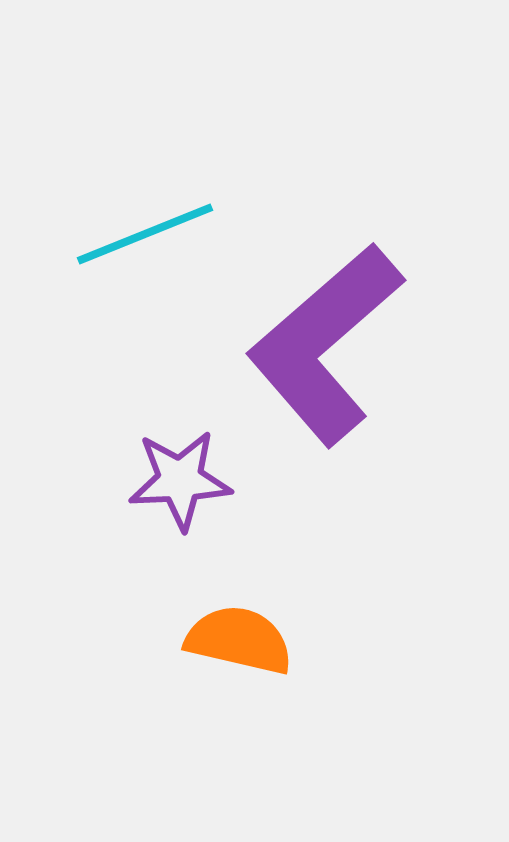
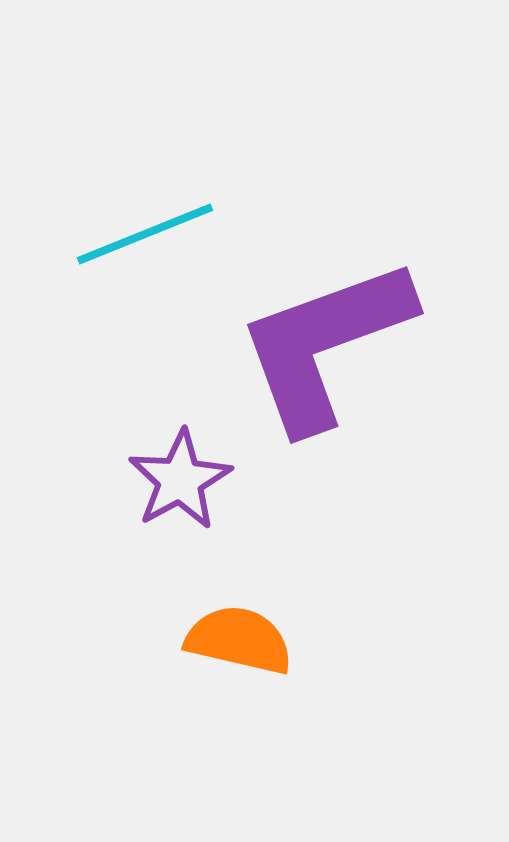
purple L-shape: rotated 21 degrees clockwise
purple star: rotated 26 degrees counterclockwise
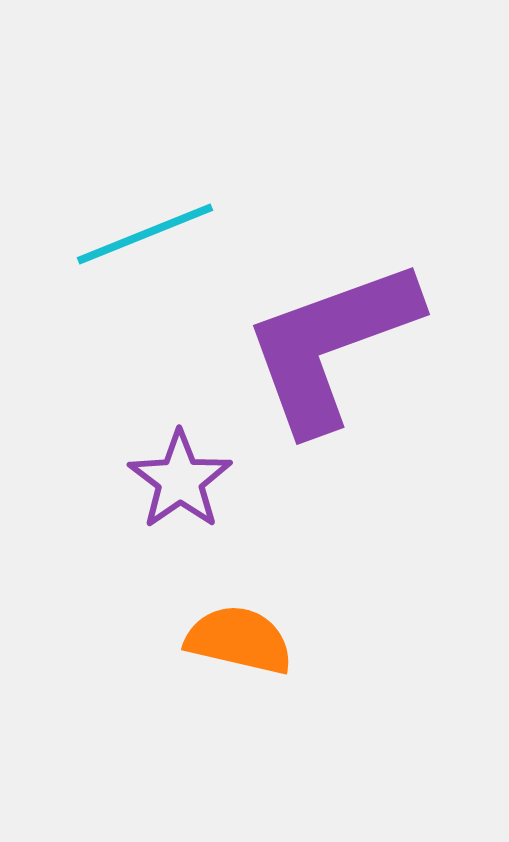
purple L-shape: moved 6 px right, 1 px down
purple star: rotated 6 degrees counterclockwise
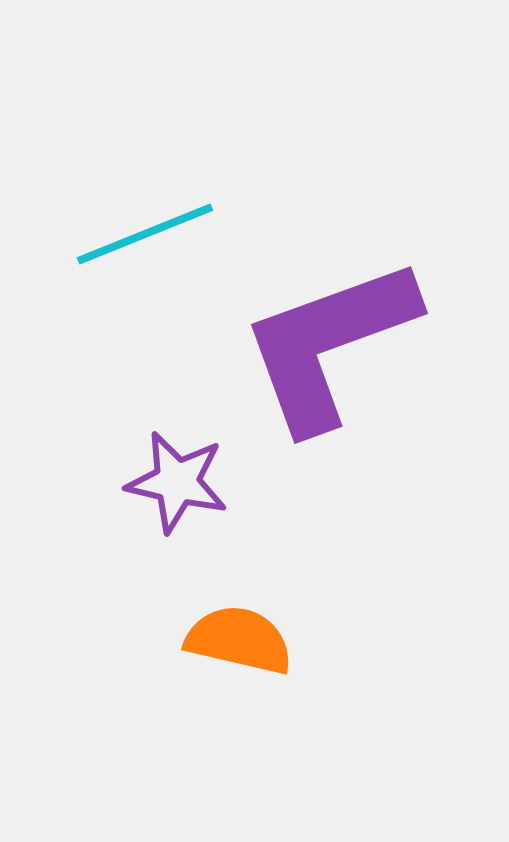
purple L-shape: moved 2 px left, 1 px up
purple star: moved 3 px left, 2 px down; rotated 24 degrees counterclockwise
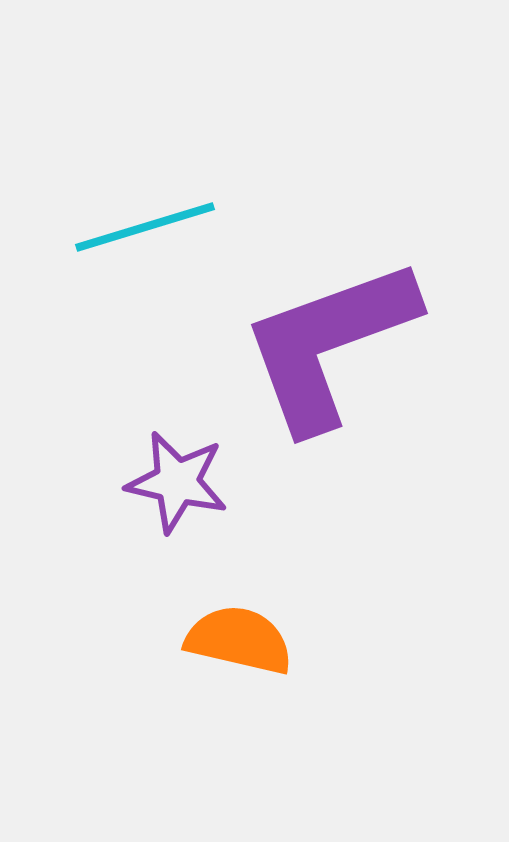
cyan line: moved 7 px up; rotated 5 degrees clockwise
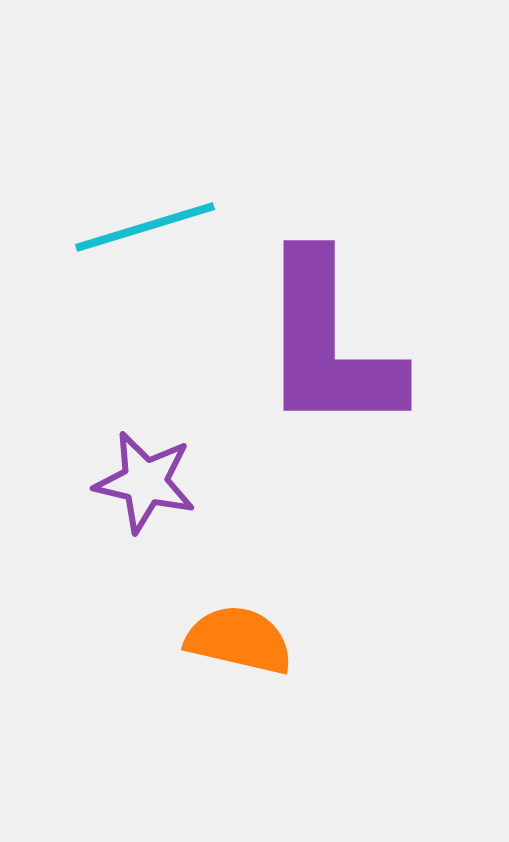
purple L-shape: rotated 70 degrees counterclockwise
purple star: moved 32 px left
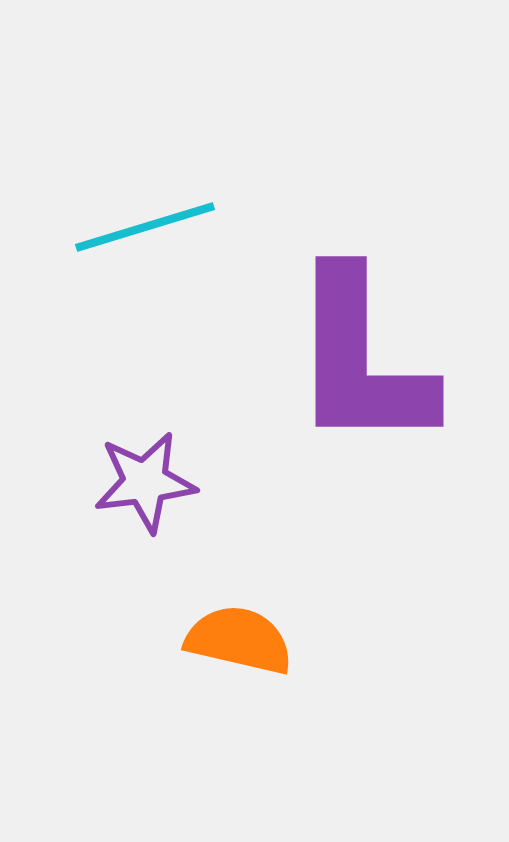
purple L-shape: moved 32 px right, 16 px down
purple star: rotated 20 degrees counterclockwise
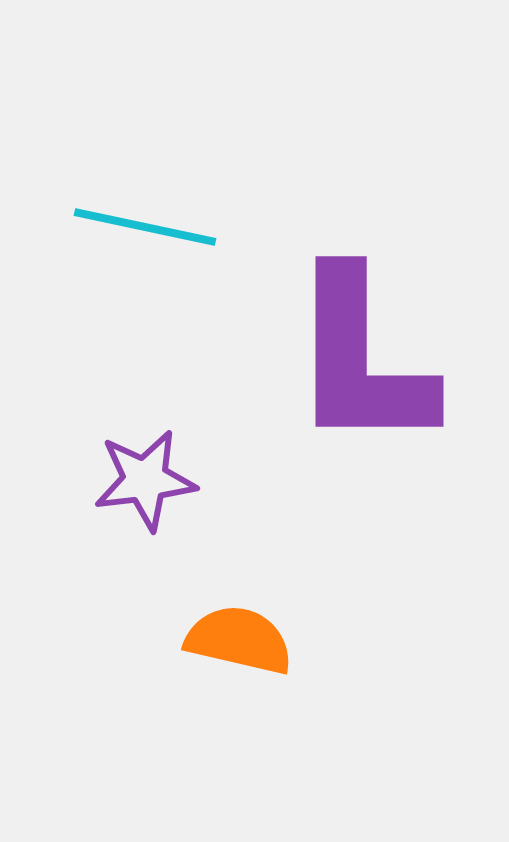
cyan line: rotated 29 degrees clockwise
purple star: moved 2 px up
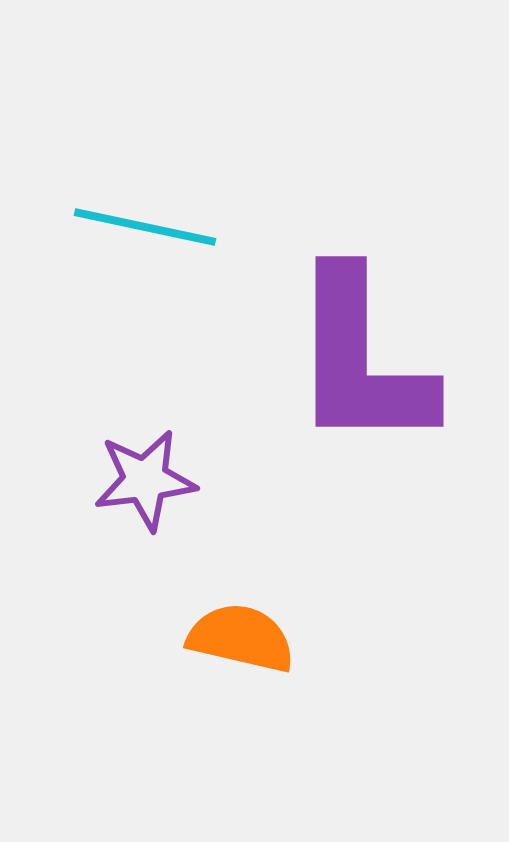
orange semicircle: moved 2 px right, 2 px up
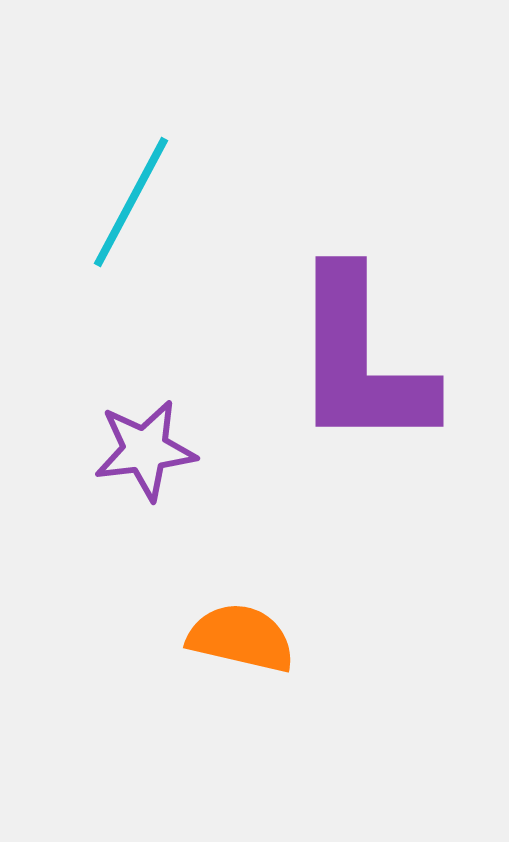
cyan line: moved 14 px left, 25 px up; rotated 74 degrees counterclockwise
purple star: moved 30 px up
